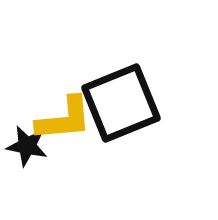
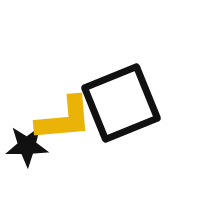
black star: rotated 12 degrees counterclockwise
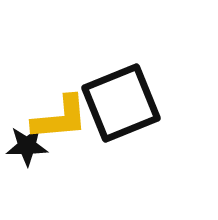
yellow L-shape: moved 4 px left, 1 px up
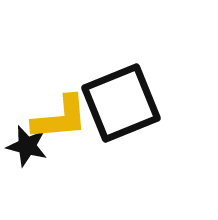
black star: rotated 15 degrees clockwise
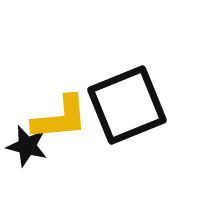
black square: moved 6 px right, 2 px down
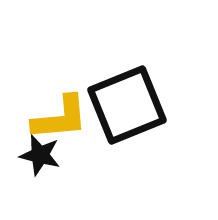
black star: moved 13 px right, 9 px down
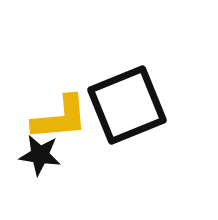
black star: rotated 6 degrees counterclockwise
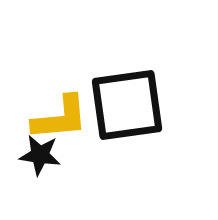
black square: rotated 14 degrees clockwise
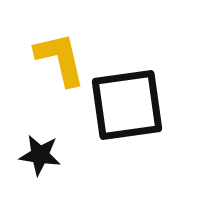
yellow L-shape: moved 59 px up; rotated 98 degrees counterclockwise
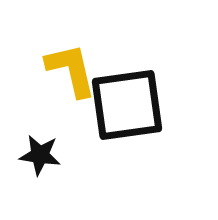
yellow L-shape: moved 11 px right, 11 px down
